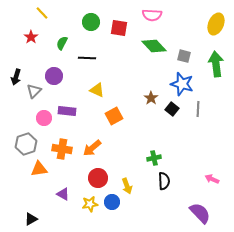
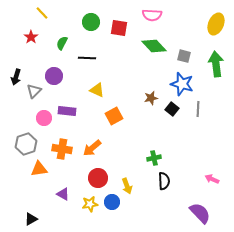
brown star: rotated 24 degrees clockwise
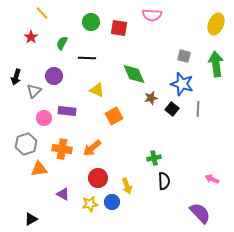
green diamond: moved 20 px left, 28 px down; rotated 20 degrees clockwise
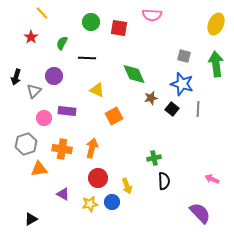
orange arrow: rotated 144 degrees clockwise
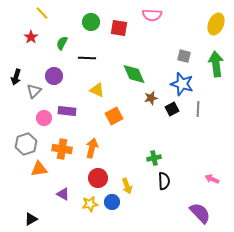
black square: rotated 24 degrees clockwise
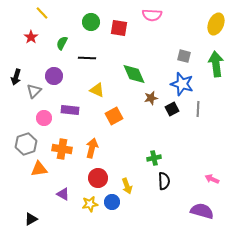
purple rectangle: moved 3 px right, 1 px up
purple semicircle: moved 2 px right, 2 px up; rotated 30 degrees counterclockwise
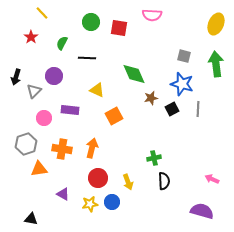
yellow arrow: moved 1 px right, 4 px up
black triangle: rotated 40 degrees clockwise
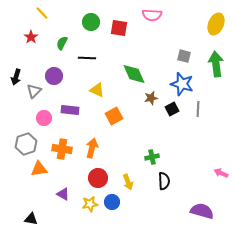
green cross: moved 2 px left, 1 px up
pink arrow: moved 9 px right, 6 px up
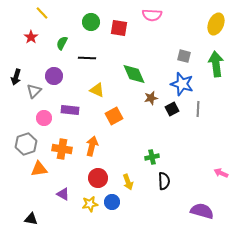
orange arrow: moved 2 px up
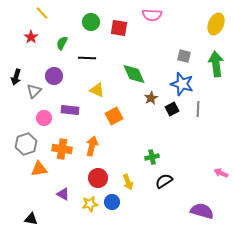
brown star: rotated 16 degrees counterclockwise
black semicircle: rotated 120 degrees counterclockwise
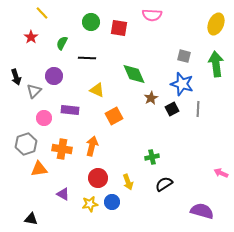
black arrow: rotated 35 degrees counterclockwise
black semicircle: moved 3 px down
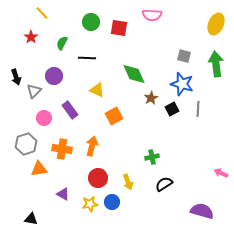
purple rectangle: rotated 48 degrees clockwise
